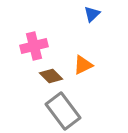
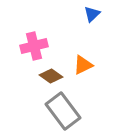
brown diamond: rotated 10 degrees counterclockwise
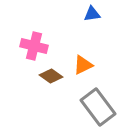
blue triangle: rotated 36 degrees clockwise
pink cross: rotated 28 degrees clockwise
gray rectangle: moved 35 px right, 4 px up
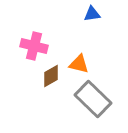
orange triangle: moved 4 px left, 1 px up; rotated 40 degrees clockwise
brown diamond: rotated 65 degrees counterclockwise
gray rectangle: moved 5 px left, 8 px up; rotated 9 degrees counterclockwise
